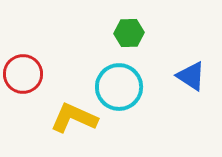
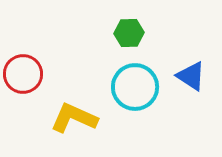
cyan circle: moved 16 px right
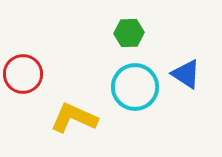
blue triangle: moved 5 px left, 2 px up
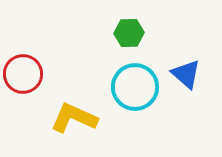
blue triangle: rotated 8 degrees clockwise
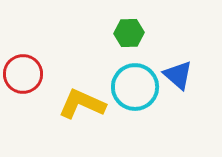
blue triangle: moved 8 px left, 1 px down
yellow L-shape: moved 8 px right, 14 px up
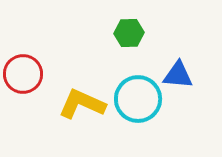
blue triangle: rotated 36 degrees counterclockwise
cyan circle: moved 3 px right, 12 px down
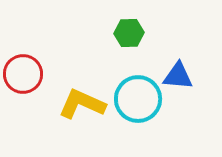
blue triangle: moved 1 px down
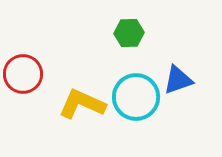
blue triangle: moved 4 px down; rotated 24 degrees counterclockwise
cyan circle: moved 2 px left, 2 px up
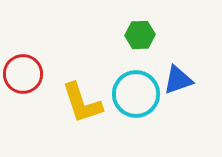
green hexagon: moved 11 px right, 2 px down
cyan circle: moved 3 px up
yellow L-shape: moved 1 px up; rotated 132 degrees counterclockwise
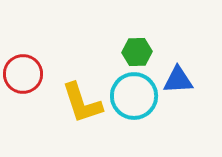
green hexagon: moved 3 px left, 17 px down
blue triangle: rotated 16 degrees clockwise
cyan circle: moved 2 px left, 2 px down
